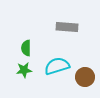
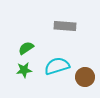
gray rectangle: moved 2 px left, 1 px up
green semicircle: rotated 56 degrees clockwise
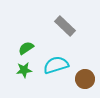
gray rectangle: rotated 40 degrees clockwise
cyan semicircle: moved 1 px left, 1 px up
brown circle: moved 2 px down
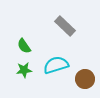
green semicircle: moved 2 px left, 2 px up; rotated 91 degrees counterclockwise
